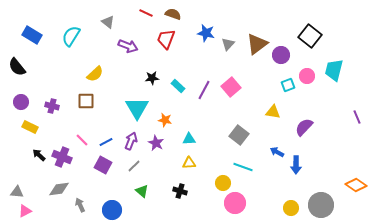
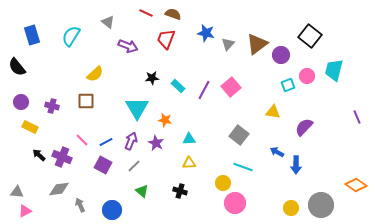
blue rectangle at (32, 35): rotated 42 degrees clockwise
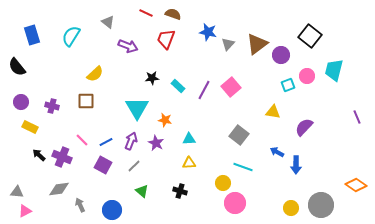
blue star at (206, 33): moved 2 px right, 1 px up
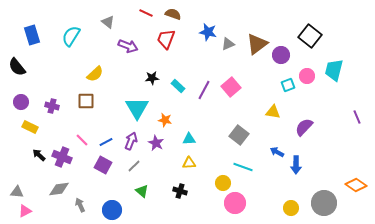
gray triangle at (228, 44): rotated 24 degrees clockwise
gray circle at (321, 205): moved 3 px right, 2 px up
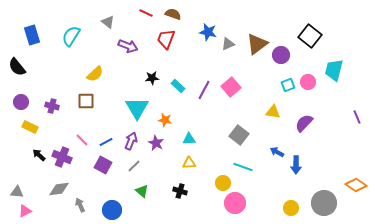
pink circle at (307, 76): moved 1 px right, 6 px down
purple semicircle at (304, 127): moved 4 px up
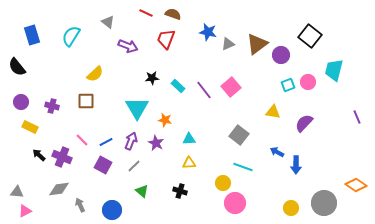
purple line at (204, 90): rotated 66 degrees counterclockwise
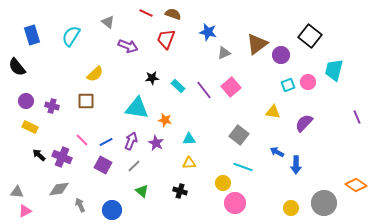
gray triangle at (228, 44): moved 4 px left, 9 px down
purple circle at (21, 102): moved 5 px right, 1 px up
cyan triangle at (137, 108): rotated 50 degrees counterclockwise
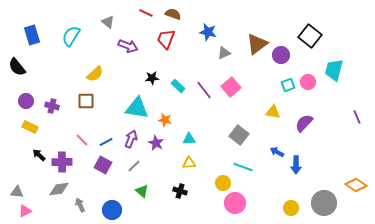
purple arrow at (131, 141): moved 2 px up
purple cross at (62, 157): moved 5 px down; rotated 24 degrees counterclockwise
